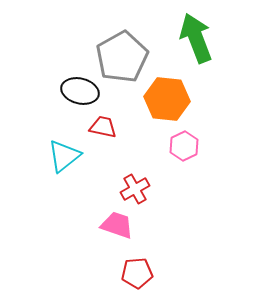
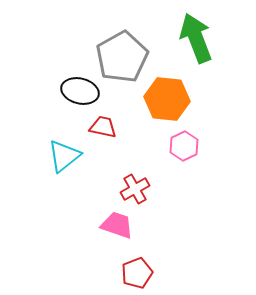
red pentagon: rotated 16 degrees counterclockwise
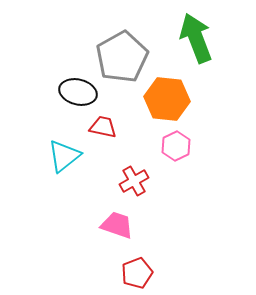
black ellipse: moved 2 px left, 1 px down
pink hexagon: moved 8 px left
red cross: moved 1 px left, 8 px up
